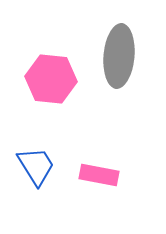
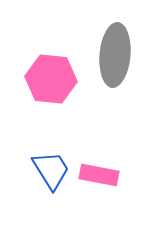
gray ellipse: moved 4 px left, 1 px up
blue trapezoid: moved 15 px right, 4 px down
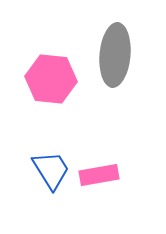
pink rectangle: rotated 21 degrees counterclockwise
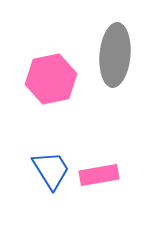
pink hexagon: rotated 18 degrees counterclockwise
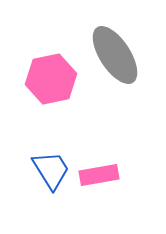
gray ellipse: rotated 38 degrees counterclockwise
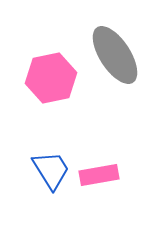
pink hexagon: moved 1 px up
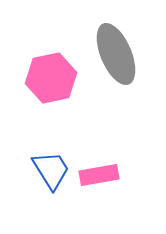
gray ellipse: moved 1 px right, 1 px up; rotated 10 degrees clockwise
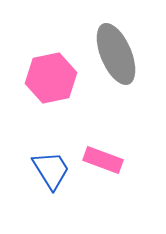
pink rectangle: moved 4 px right, 15 px up; rotated 30 degrees clockwise
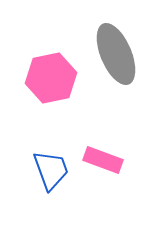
blue trapezoid: rotated 12 degrees clockwise
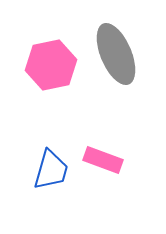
pink hexagon: moved 13 px up
blue trapezoid: rotated 36 degrees clockwise
